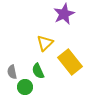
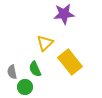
purple star: rotated 20 degrees clockwise
green semicircle: moved 3 px left, 2 px up
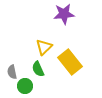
yellow triangle: moved 1 px left, 4 px down
green semicircle: moved 3 px right
green circle: moved 1 px up
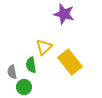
purple star: rotated 20 degrees clockwise
green semicircle: moved 7 px left, 4 px up; rotated 14 degrees clockwise
green circle: moved 1 px left, 1 px down
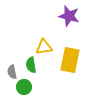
purple star: moved 5 px right, 2 px down
yellow triangle: rotated 36 degrees clockwise
yellow rectangle: moved 2 px up; rotated 50 degrees clockwise
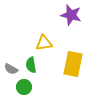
purple star: moved 2 px right, 1 px up
yellow triangle: moved 4 px up
yellow rectangle: moved 3 px right, 4 px down
gray semicircle: moved 1 px left, 3 px up; rotated 48 degrees counterclockwise
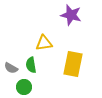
gray semicircle: moved 1 px up
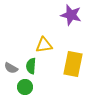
yellow triangle: moved 2 px down
green semicircle: moved 1 px down; rotated 14 degrees clockwise
green circle: moved 1 px right
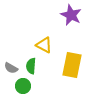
purple star: rotated 10 degrees clockwise
yellow triangle: rotated 36 degrees clockwise
yellow rectangle: moved 1 px left, 1 px down
green circle: moved 2 px left, 1 px up
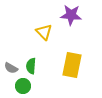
purple star: rotated 20 degrees counterclockwise
yellow triangle: moved 13 px up; rotated 18 degrees clockwise
